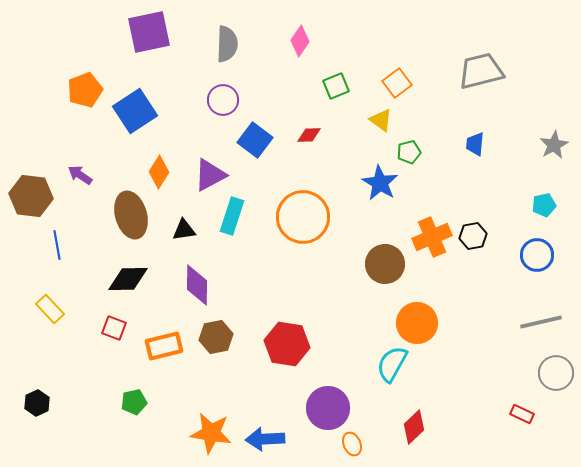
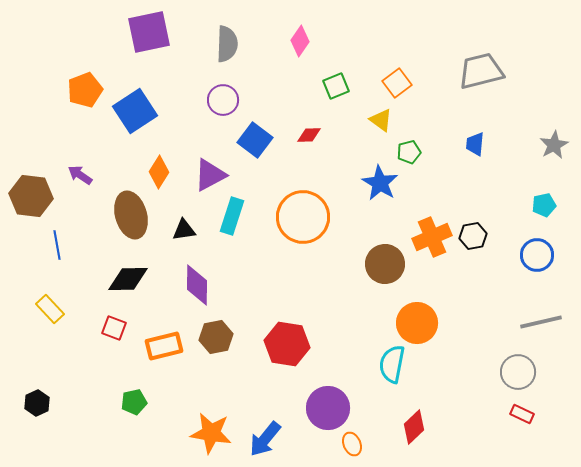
cyan semicircle at (392, 364): rotated 18 degrees counterclockwise
gray circle at (556, 373): moved 38 px left, 1 px up
blue arrow at (265, 439): rotated 48 degrees counterclockwise
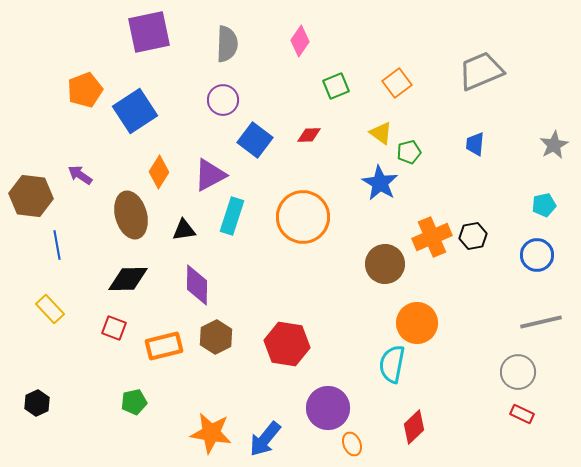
gray trapezoid at (481, 71): rotated 9 degrees counterclockwise
yellow triangle at (381, 120): moved 13 px down
brown hexagon at (216, 337): rotated 16 degrees counterclockwise
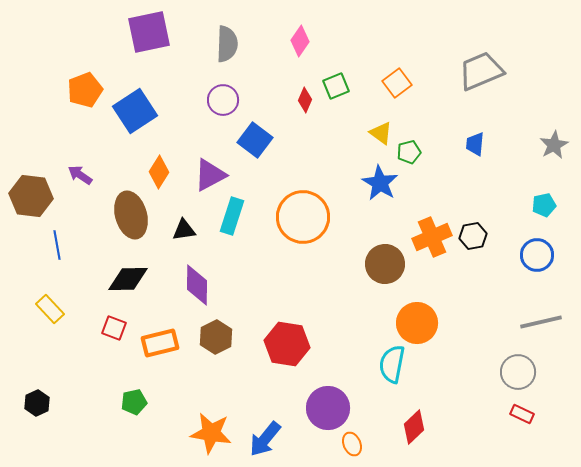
red diamond at (309, 135): moved 4 px left, 35 px up; rotated 65 degrees counterclockwise
orange rectangle at (164, 346): moved 4 px left, 3 px up
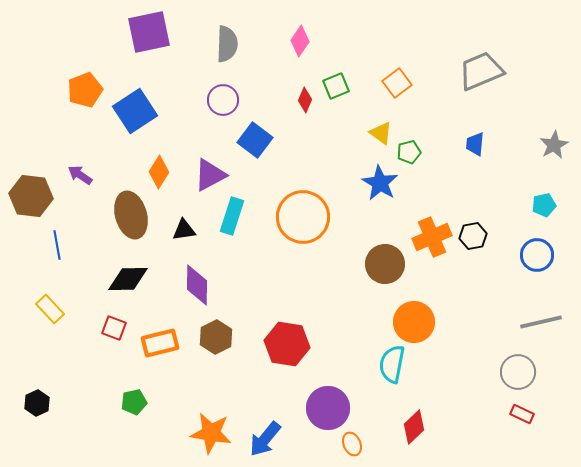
orange circle at (417, 323): moved 3 px left, 1 px up
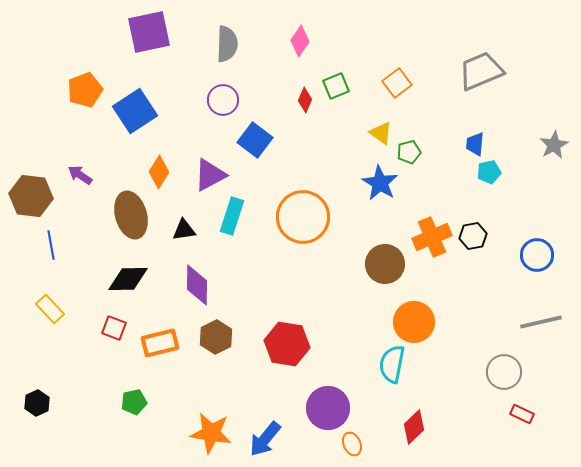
cyan pentagon at (544, 205): moved 55 px left, 33 px up
blue line at (57, 245): moved 6 px left
gray circle at (518, 372): moved 14 px left
